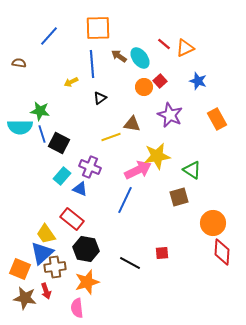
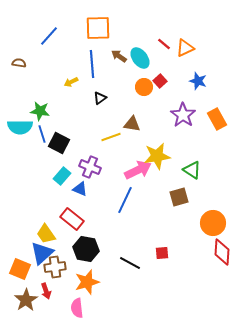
purple star at (170, 115): moved 13 px right; rotated 10 degrees clockwise
brown star at (25, 298): moved 1 px right, 2 px down; rotated 30 degrees clockwise
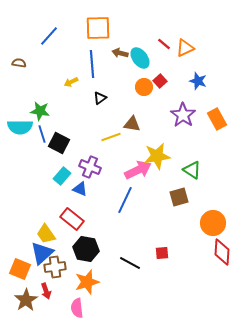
brown arrow at (119, 56): moved 1 px right, 3 px up; rotated 21 degrees counterclockwise
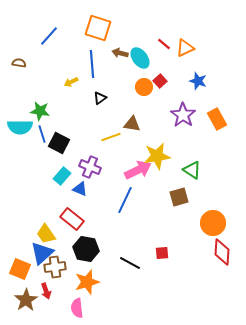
orange square at (98, 28): rotated 20 degrees clockwise
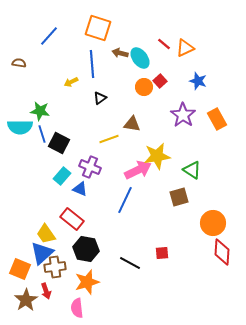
yellow line at (111, 137): moved 2 px left, 2 px down
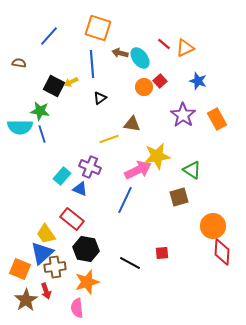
black square at (59, 143): moved 5 px left, 57 px up
orange circle at (213, 223): moved 3 px down
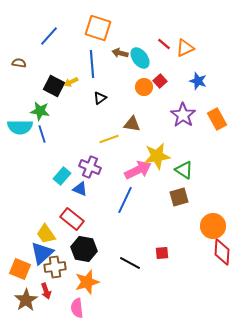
green triangle at (192, 170): moved 8 px left
black hexagon at (86, 249): moved 2 px left
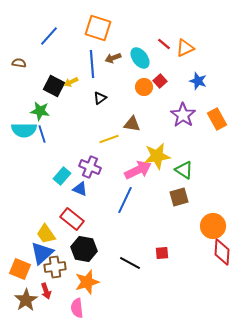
brown arrow at (120, 53): moved 7 px left, 5 px down; rotated 35 degrees counterclockwise
cyan semicircle at (20, 127): moved 4 px right, 3 px down
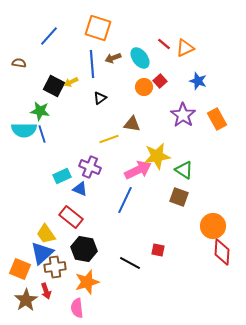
cyan rectangle at (62, 176): rotated 24 degrees clockwise
brown square at (179, 197): rotated 36 degrees clockwise
red rectangle at (72, 219): moved 1 px left, 2 px up
red square at (162, 253): moved 4 px left, 3 px up; rotated 16 degrees clockwise
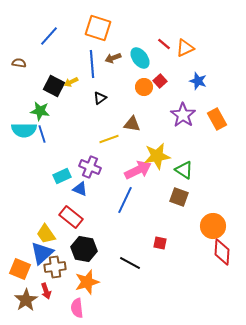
red square at (158, 250): moved 2 px right, 7 px up
